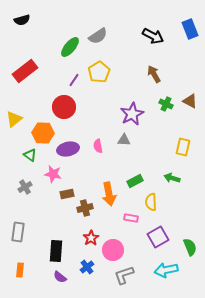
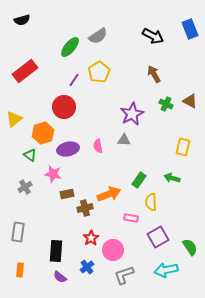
orange hexagon: rotated 20 degrees counterclockwise
green rectangle: moved 4 px right, 1 px up; rotated 28 degrees counterclockwise
orange arrow: rotated 100 degrees counterclockwise
green semicircle: rotated 12 degrees counterclockwise
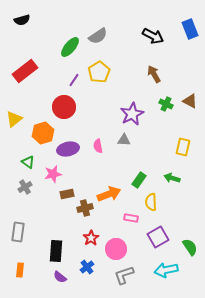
green triangle: moved 2 px left, 7 px down
pink star: rotated 24 degrees counterclockwise
pink circle: moved 3 px right, 1 px up
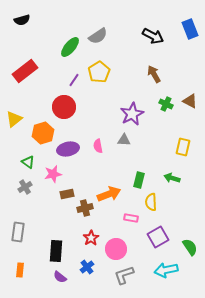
green rectangle: rotated 21 degrees counterclockwise
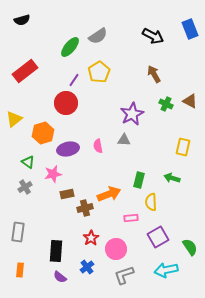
red circle: moved 2 px right, 4 px up
pink rectangle: rotated 16 degrees counterclockwise
